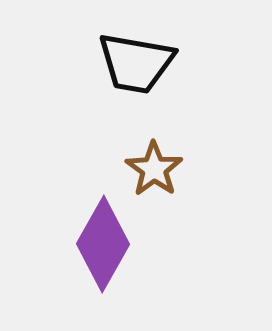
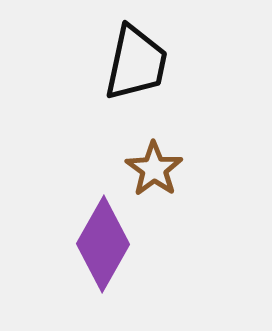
black trapezoid: rotated 88 degrees counterclockwise
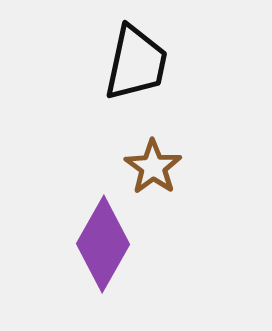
brown star: moved 1 px left, 2 px up
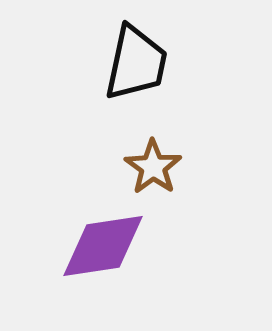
purple diamond: moved 2 px down; rotated 52 degrees clockwise
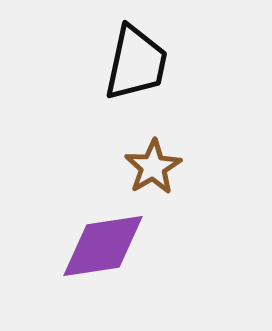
brown star: rotated 6 degrees clockwise
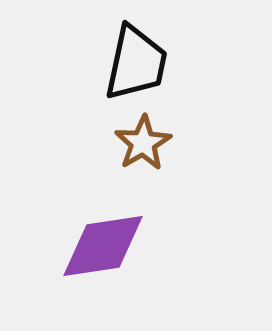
brown star: moved 10 px left, 24 px up
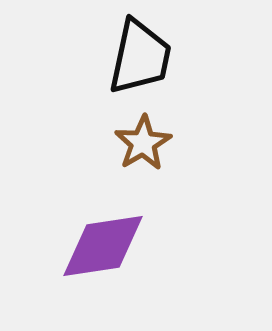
black trapezoid: moved 4 px right, 6 px up
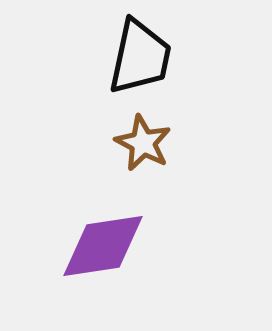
brown star: rotated 14 degrees counterclockwise
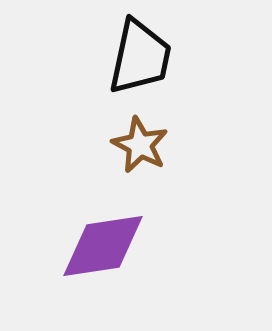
brown star: moved 3 px left, 2 px down
